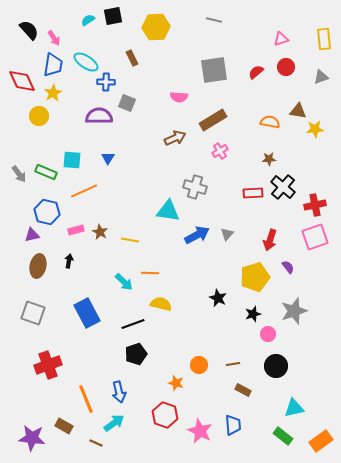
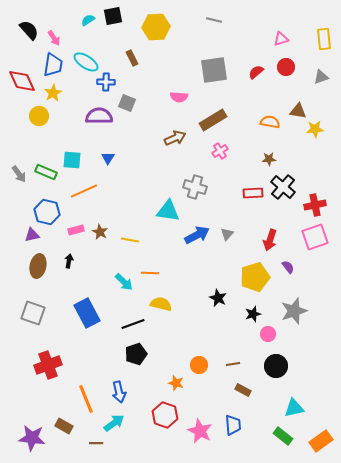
brown line at (96, 443): rotated 24 degrees counterclockwise
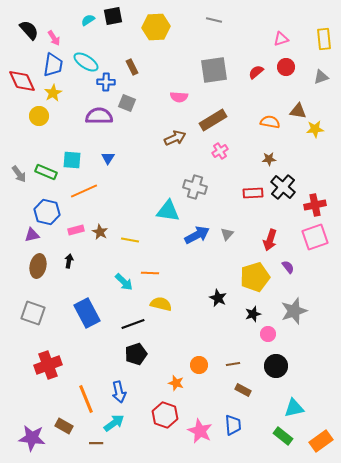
brown rectangle at (132, 58): moved 9 px down
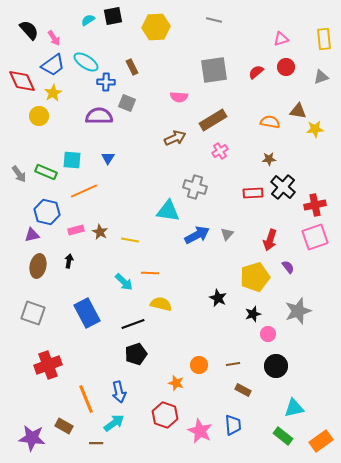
blue trapezoid at (53, 65): rotated 45 degrees clockwise
gray star at (294, 311): moved 4 px right
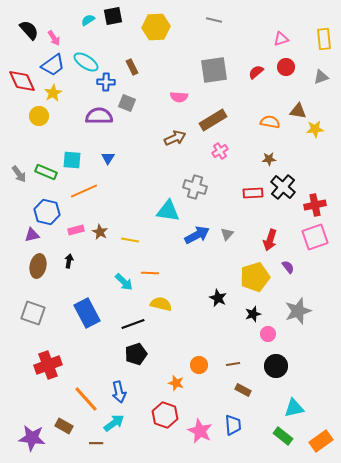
orange line at (86, 399): rotated 20 degrees counterclockwise
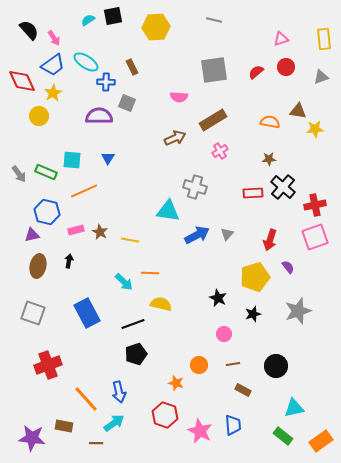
pink circle at (268, 334): moved 44 px left
brown rectangle at (64, 426): rotated 18 degrees counterclockwise
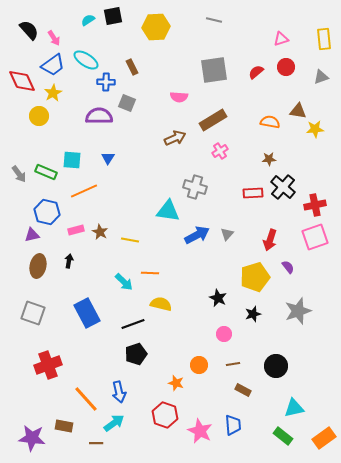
cyan ellipse at (86, 62): moved 2 px up
orange rectangle at (321, 441): moved 3 px right, 3 px up
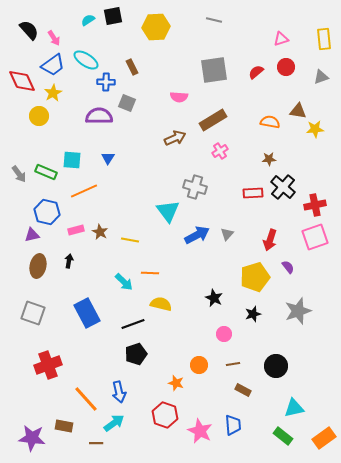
cyan triangle at (168, 211): rotated 45 degrees clockwise
black star at (218, 298): moved 4 px left
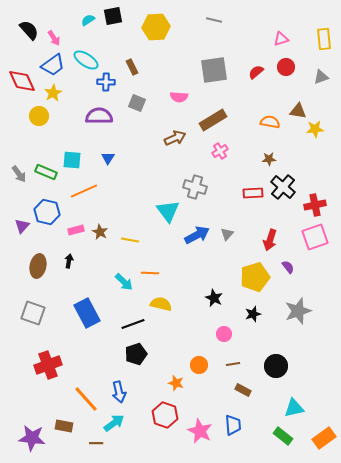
gray square at (127, 103): moved 10 px right
purple triangle at (32, 235): moved 10 px left, 9 px up; rotated 35 degrees counterclockwise
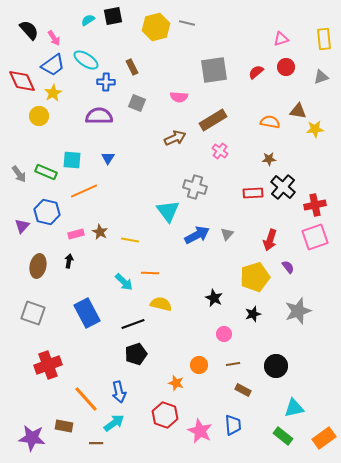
gray line at (214, 20): moved 27 px left, 3 px down
yellow hexagon at (156, 27): rotated 12 degrees counterclockwise
pink cross at (220, 151): rotated 21 degrees counterclockwise
pink rectangle at (76, 230): moved 4 px down
